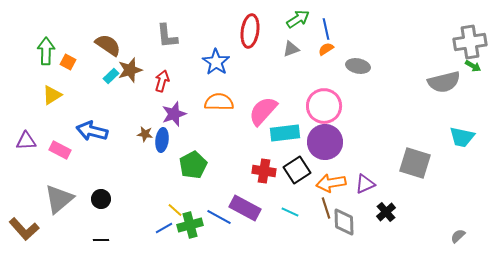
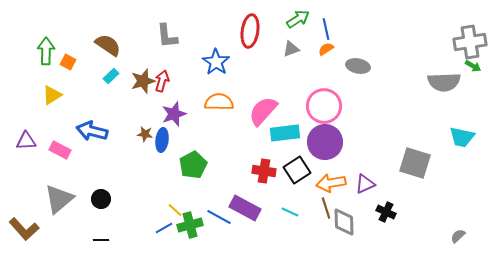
brown star at (130, 70): moved 13 px right, 11 px down
gray semicircle at (444, 82): rotated 12 degrees clockwise
black cross at (386, 212): rotated 24 degrees counterclockwise
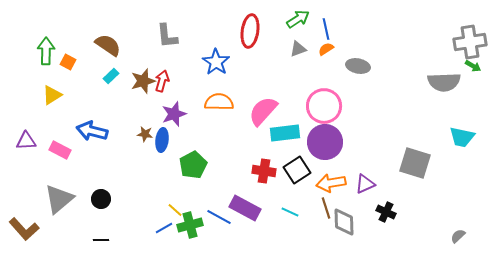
gray triangle at (291, 49): moved 7 px right
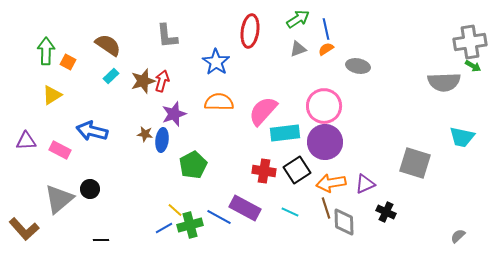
black circle at (101, 199): moved 11 px left, 10 px up
